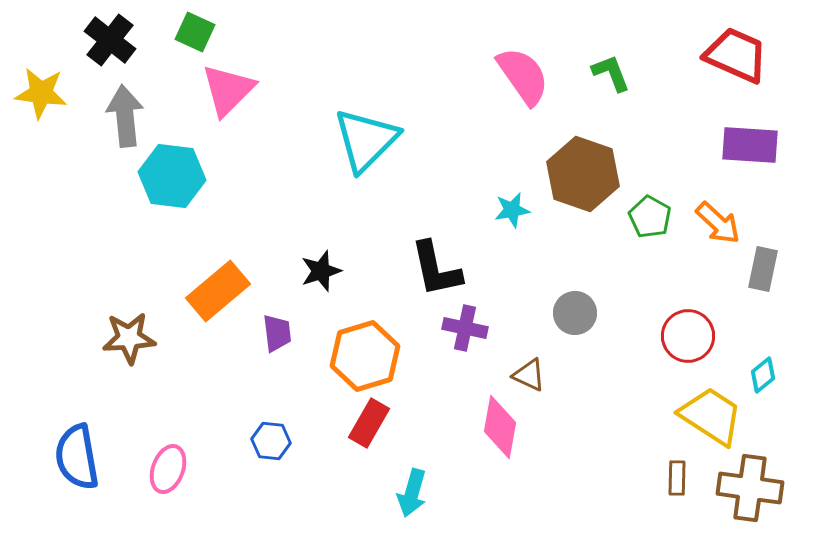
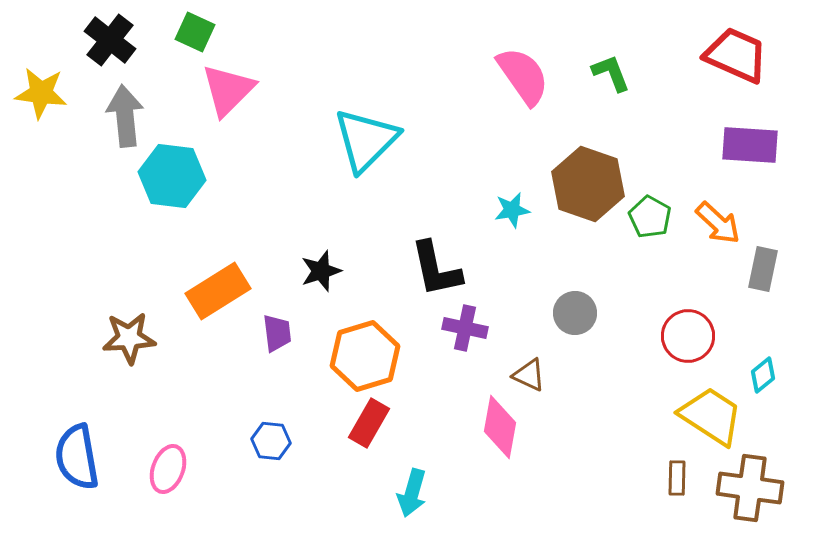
brown hexagon: moved 5 px right, 10 px down
orange rectangle: rotated 8 degrees clockwise
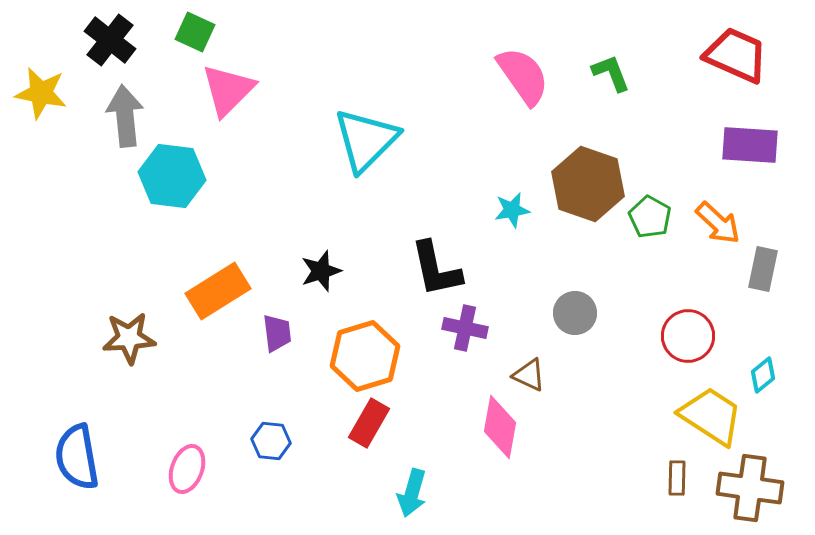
yellow star: rotated 4 degrees clockwise
pink ellipse: moved 19 px right
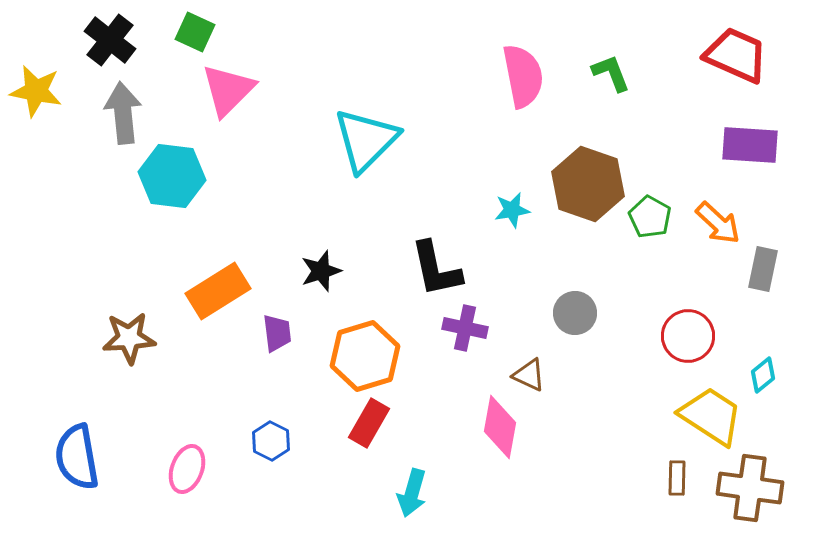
pink semicircle: rotated 24 degrees clockwise
yellow star: moved 5 px left, 2 px up
gray arrow: moved 2 px left, 3 px up
blue hexagon: rotated 21 degrees clockwise
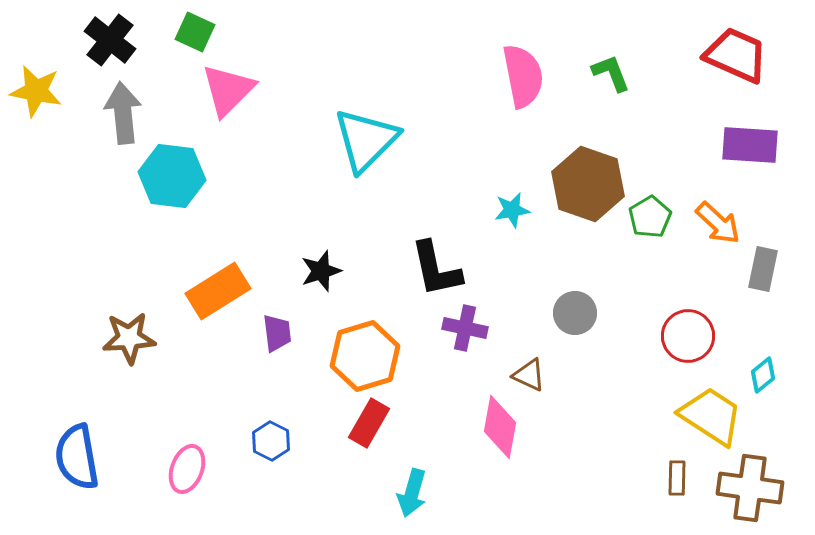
green pentagon: rotated 12 degrees clockwise
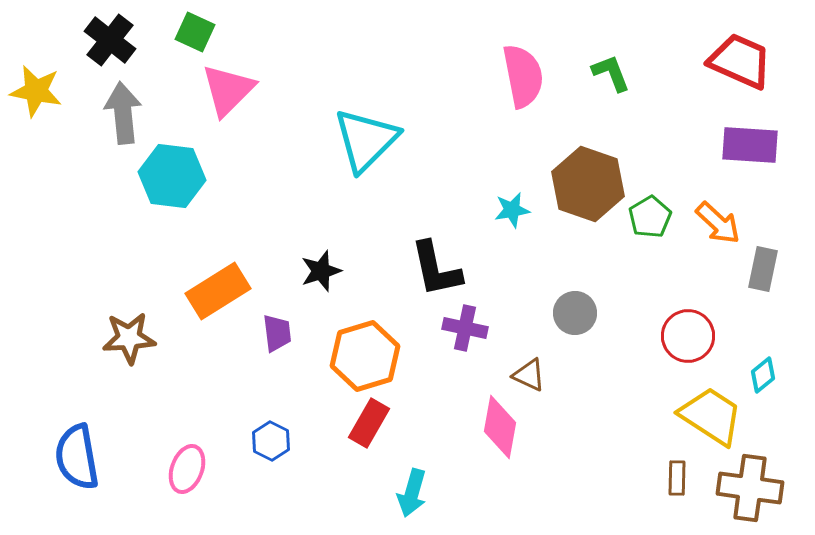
red trapezoid: moved 4 px right, 6 px down
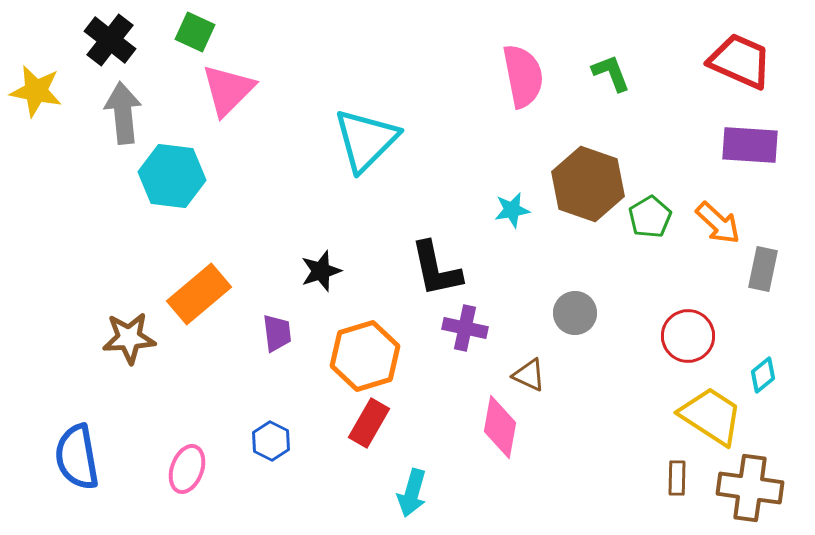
orange rectangle: moved 19 px left, 3 px down; rotated 8 degrees counterclockwise
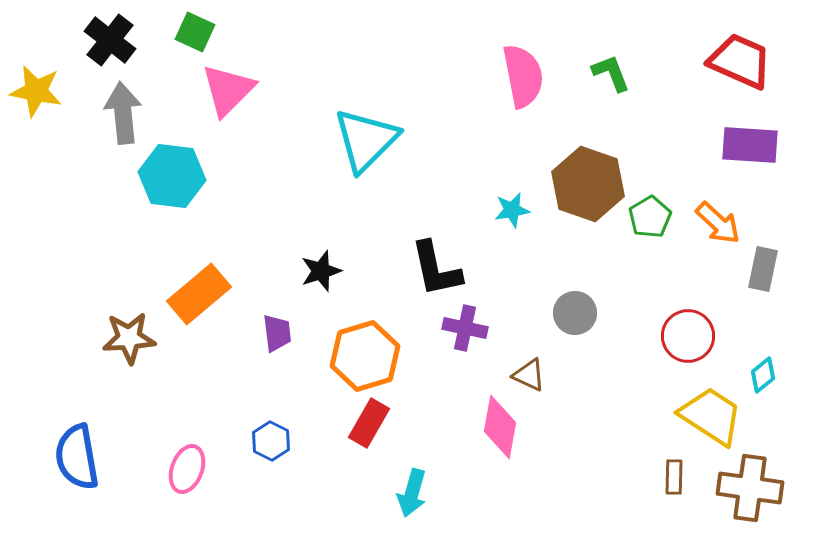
brown rectangle: moved 3 px left, 1 px up
